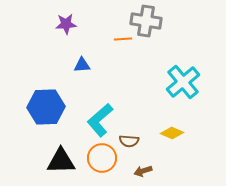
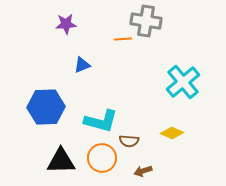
blue triangle: rotated 18 degrees counterclockwise
cyan L-shape: moved 1 px right, 1 px down; rotated 124 degrees counterclockwise
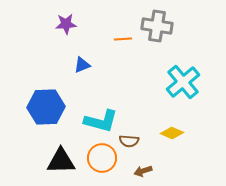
gray cross: moved 11 px right, 5 px down
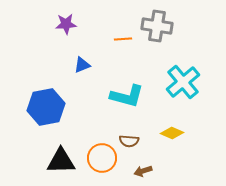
blue hexagon: rotated 9 degrees counterclockwise
cyan L-shape: moved 26 px right, 25 px up
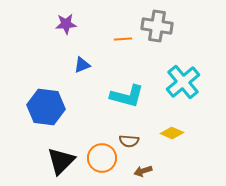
blue hexagon: rotated 18 degrees clockwise
black triangle: rotated 44 degrees counterclockwise
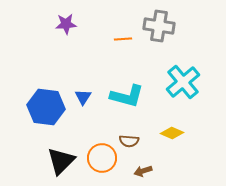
gray cross: moved 2 px right
blue triangle: moved 1 px right, 32 px down; rotated 36 degrees counterclockwise
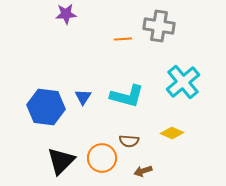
purple star: moved 10 px up
